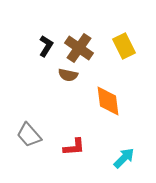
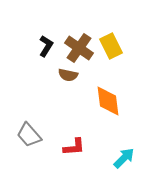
yellow rectangle: moved 13 px left
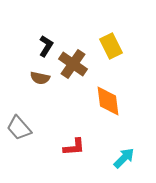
brown cross: moved 6 px left, 16 px down
brown semicircle: moved 28 px left, 3 px down
gray trapezoid: moved 10 px left, 7 px up
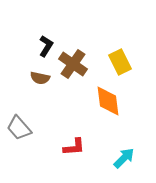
yellow rectangle: moved 9 px right, 16 px down
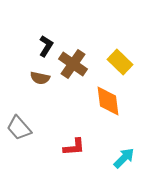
yellow rectangle: rotated 20 degrees counterclockwise
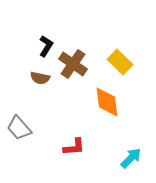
orange diamond: moved 1 px left, 1 px down
cyan arrow: moved 7 px right
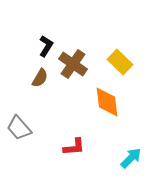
brown semicircle: rotated 72 degrees counterclockwise
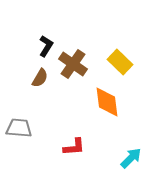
gray trapezoid: rotated 136 degrees clockwise
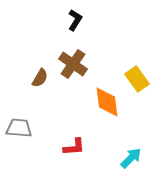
black L-shape: moved 29 px right, 26 px up
yellow rectangle: moved 17 px right, 17 px down; rotated 10 degrees clockwise
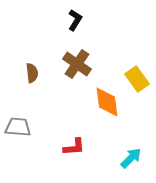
brown cross: moved 4 px right
brown semicircle: moved 8 px left, 5 px up; rotated 36 degrees counterclockwise
gray trapezoid: moved 1 px left, 1 px up
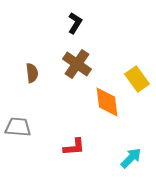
black L-shape: moved 3 px down
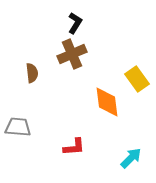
brown cross: moved 5 px left, 10 px up; rotated 32 degrees clockwise
